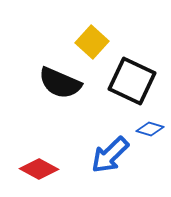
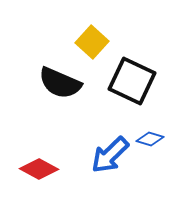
blue diamond: moved 10 px down
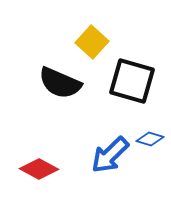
black square: rotated 9 degrees counterclockwise
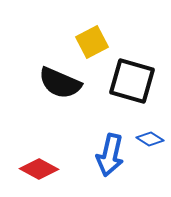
yellow square: rotated 20 degrees clockwise
blue diamond: rotated 16 degrees clockwise
blue arrow: rotated 33 degrees counterclockwise
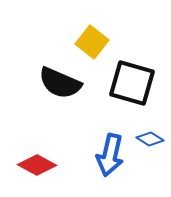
yellow square: rotated 24 degrees counterclockwise
black square: moved 2 px down
red diamond: moved 2 px left, 4 px up
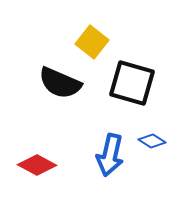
blue diamond: moved 2 px right, 2 px down
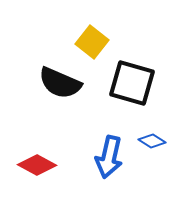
blue arrow: moved 1 px left, 2 px down
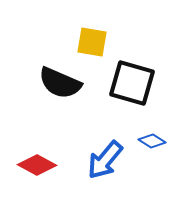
yellow square: rotated 28 degrees counterclockwise
blue arrow: moved 4 px left, 3 px down; rotated 27 degrees clockwise
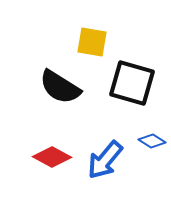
black semicircle: moved 4 px down; rotated 9 degrees clockwise
red diamond: moved 15 px right, 8 px up
